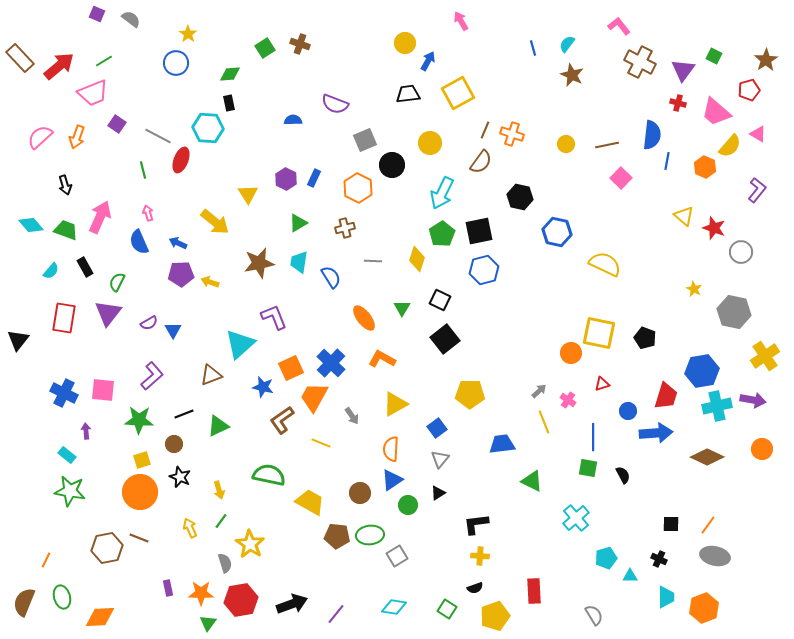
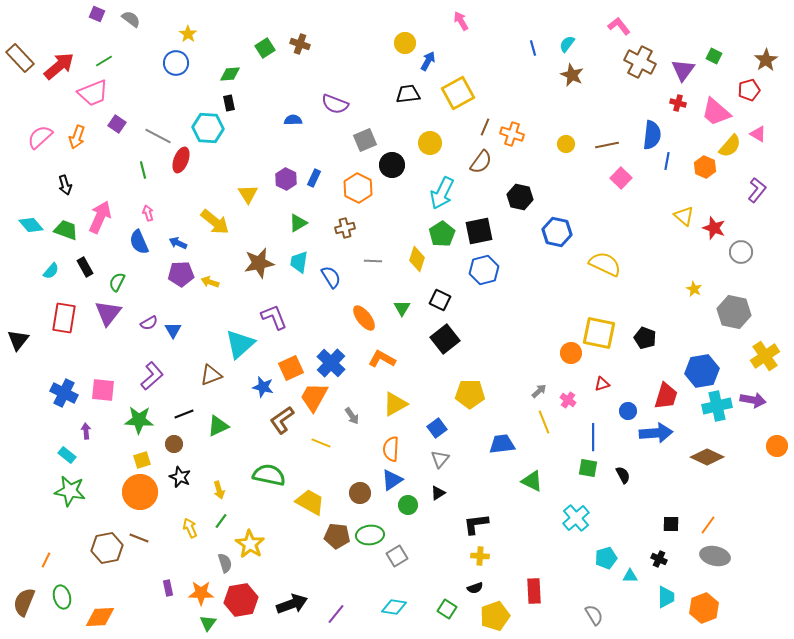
brown line at (485, 130): moved 3 px up
orange circle at (762, 449): moved 15 px right, 3 px up
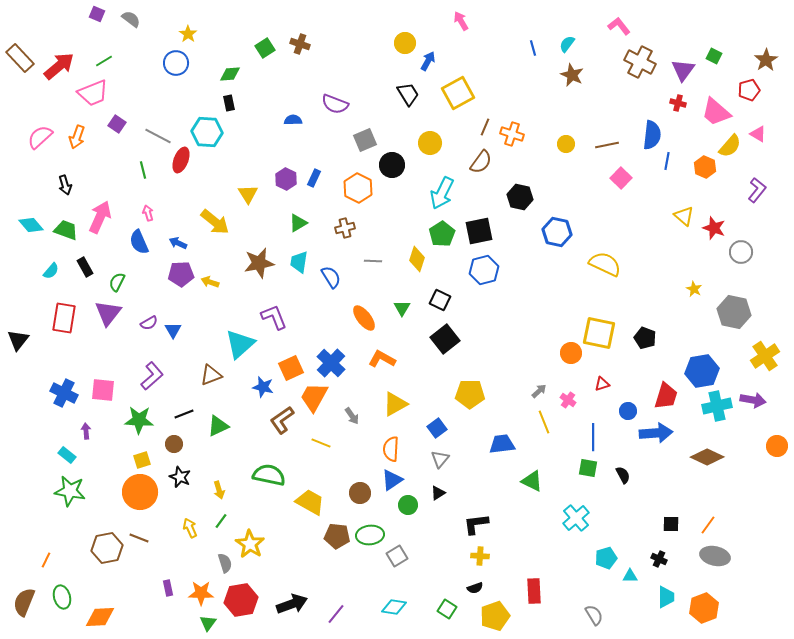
black trapezoid at (408, 94): rotated 65 degrees clockwise
cyan hexagon at (208, 128): moved 1 px left, 4 px down
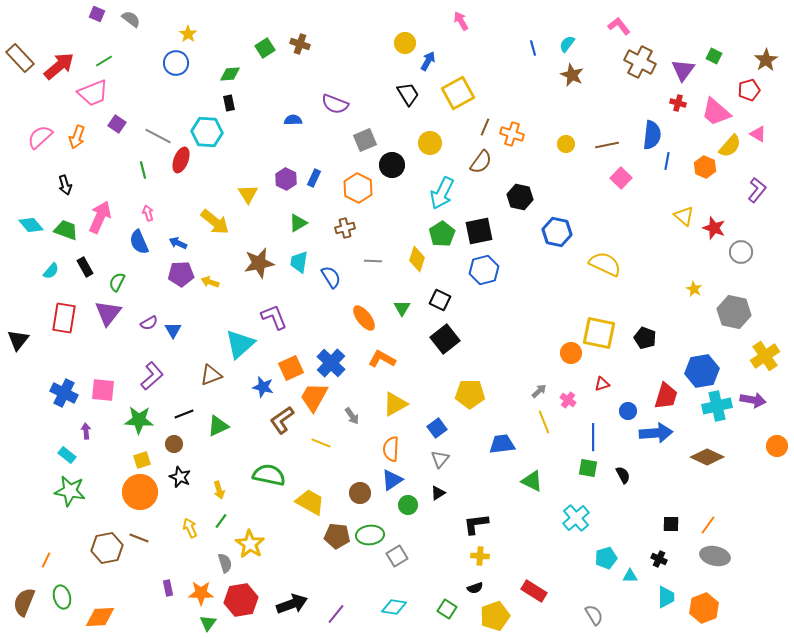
red rectangle at (534, 591): rotated 55 degrees counterclockwise
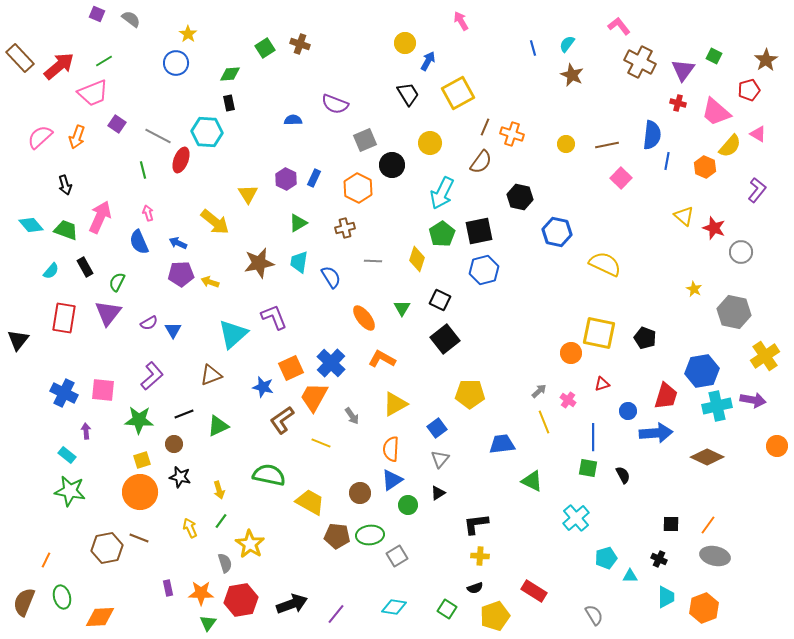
cyan triangle at (240, 344): moved 7 px left, 10 px up
black star at (180, 477): rotated 10 degrees counterclockwise
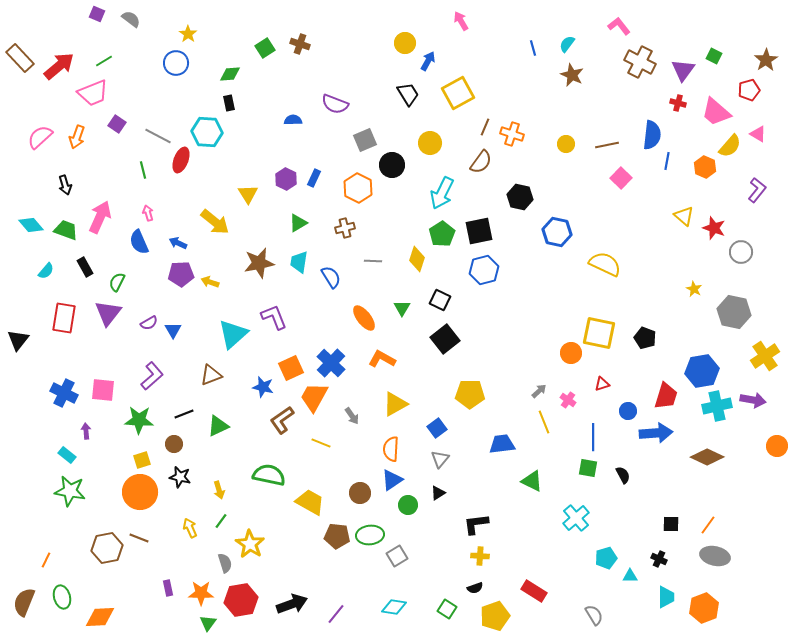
cyan semicircle at (51, 271): moved 5 px left
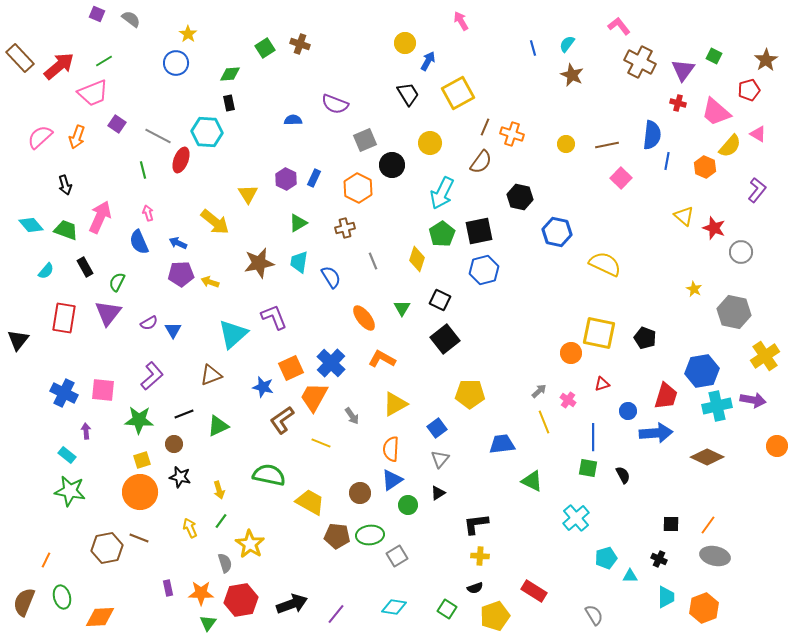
gray line at (373, 261): rotated 66 degrees clockwise
